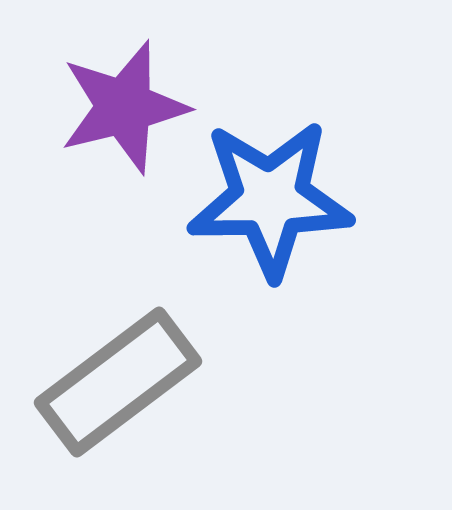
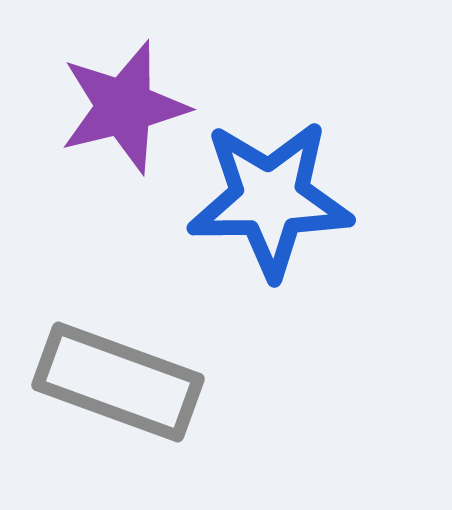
gray rectangle: rotated 57 degrees clockwise
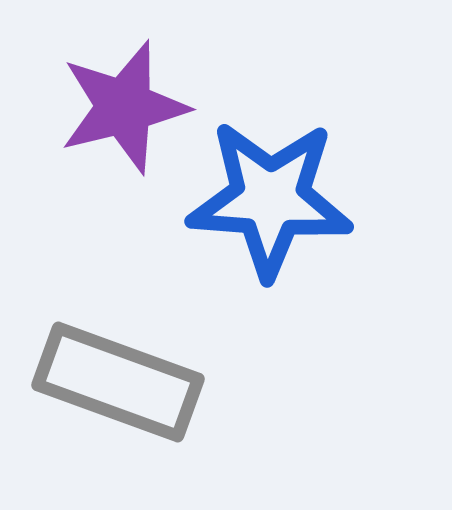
blue star: rotated 5 degrees clockwise
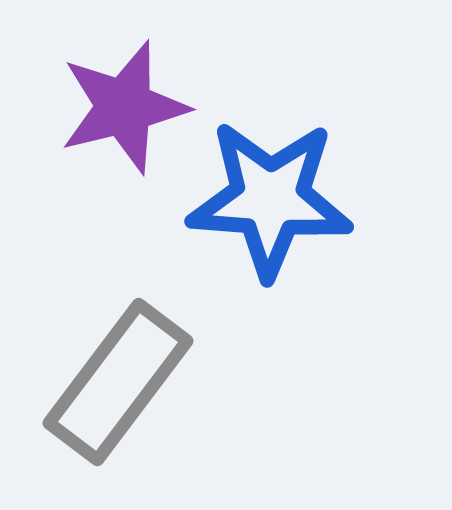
gray rectangle: rotated 73 degrees counterclockwise
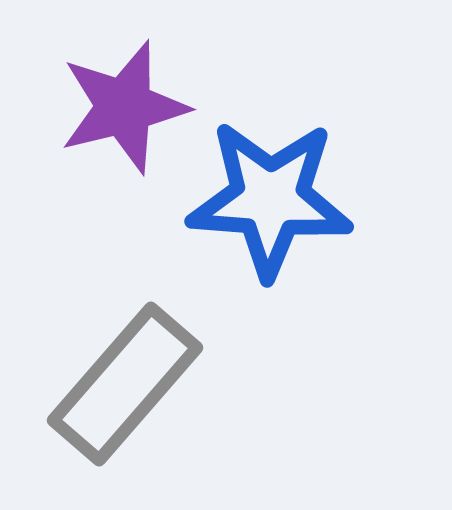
gray rectangle: moved 7 px right, 2 px down; rotated 4 degrees clockwise
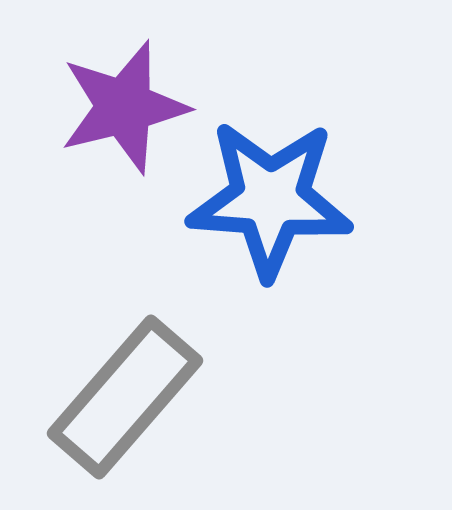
gray rectangle: moved 13 px down
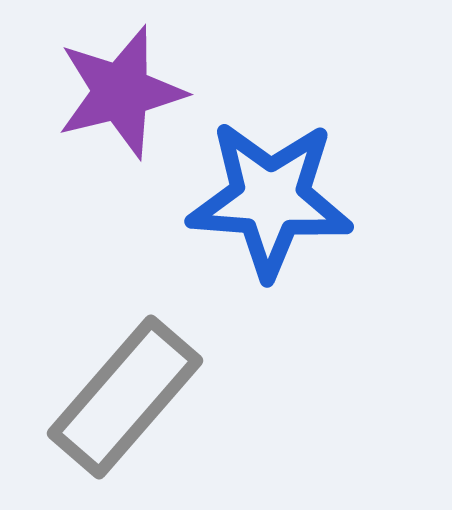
purple star: moved 3 px left, 15 px up
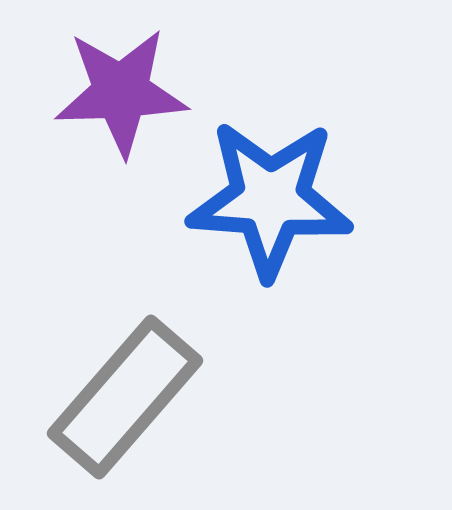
purple star: rotated 12 degrees clockwise
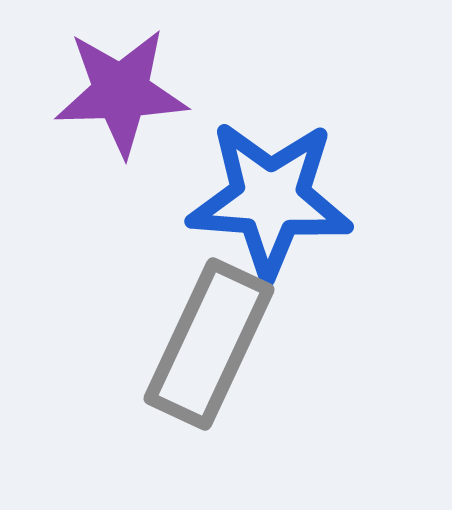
gray rectangle: moved 84 px right, 53 px up; rotated 16 degrees counterclockwise
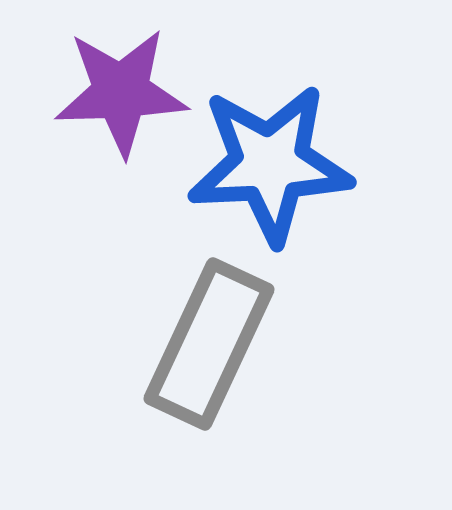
blue star: moved 35 px up; rotated 7 degrees counterclockwise
